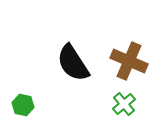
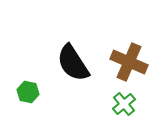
brown cross: moved 1 px down
green hexagon: moved 5 px right, 13 px up
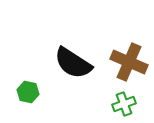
black semicircle: rotated 24 degrees counterclockwise
green cross: rotated 20 degrees clockwise
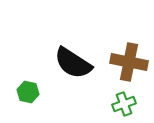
brown cross: rotated 12 degrees counterclockwise
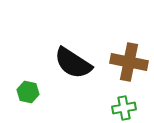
green cross: moved 4 px down; rotated 10 degrees clockwise
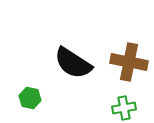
green hexagon: moved 2 px right, 6 px down
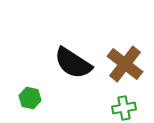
brown cross: moved 4 px left, 2 px down; rotated 27 degrees clockwise
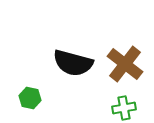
black semicircle: rotated 18 degrees counterclockwise
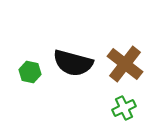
green hexagon: moved 26 px up
green cross: rotated 15 degrees counterclockwise
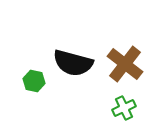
green hexagon: moved 4 px right, 9 px down
